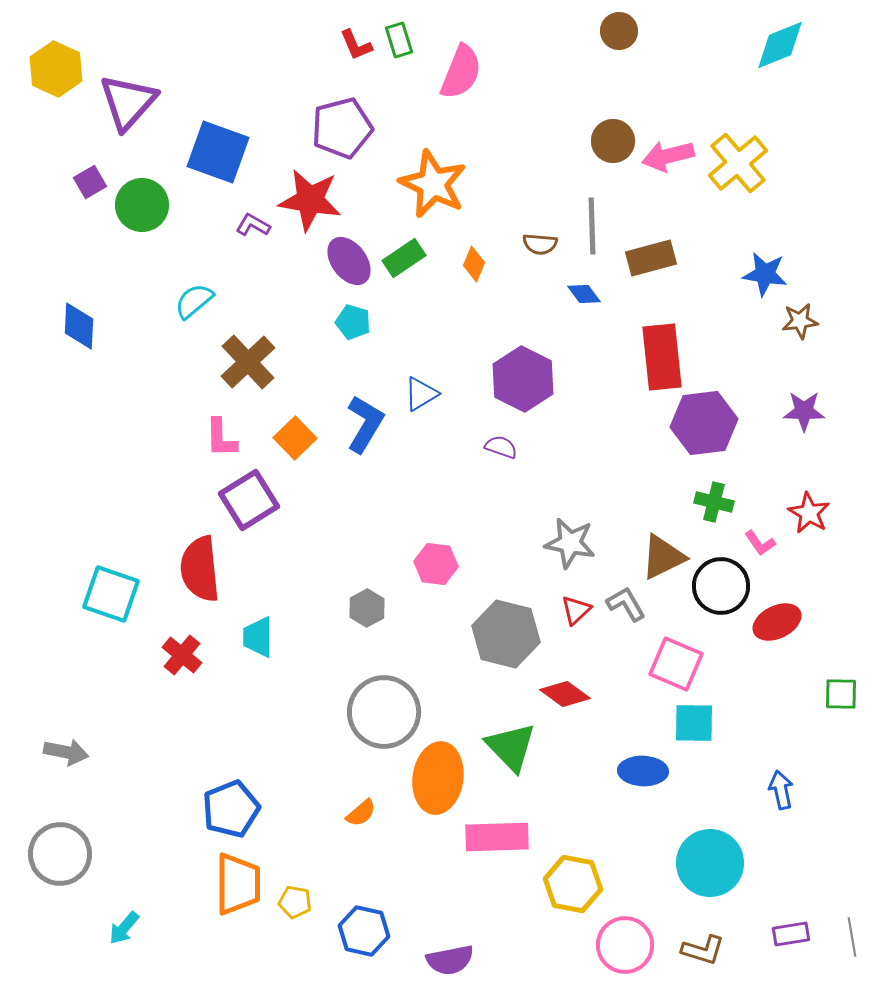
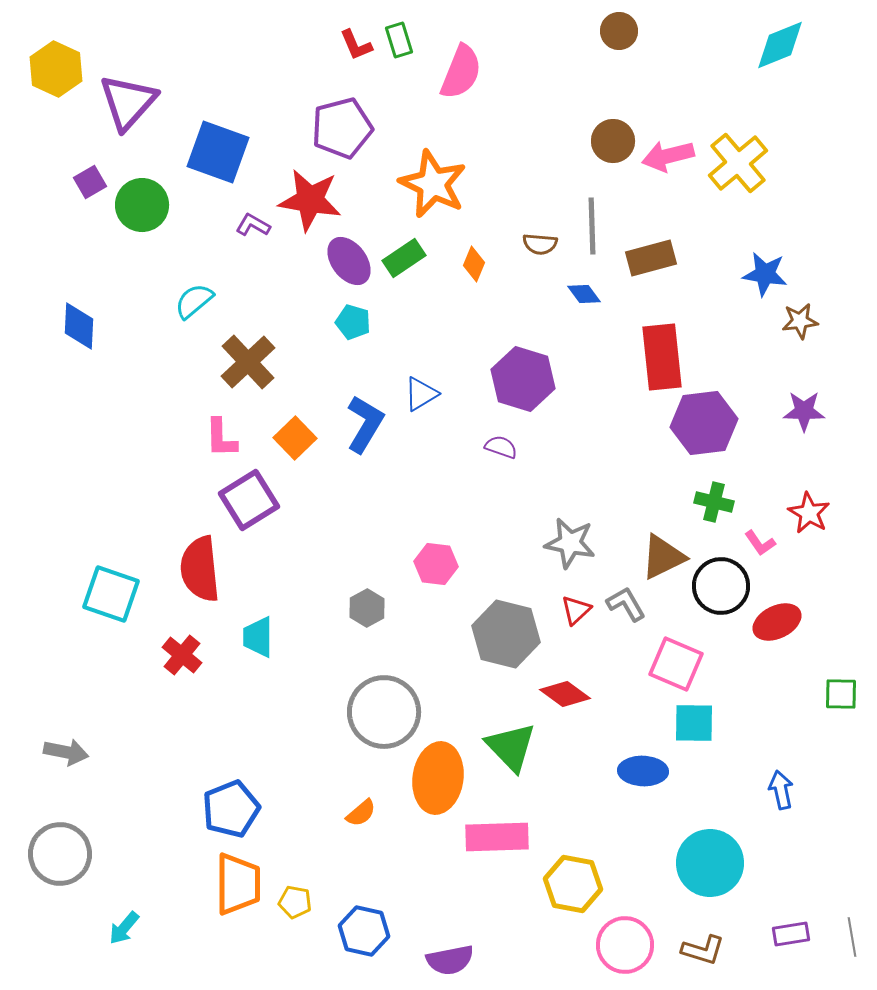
purple hexagon at (523, 379): rotated 10 degrees counterclockwise
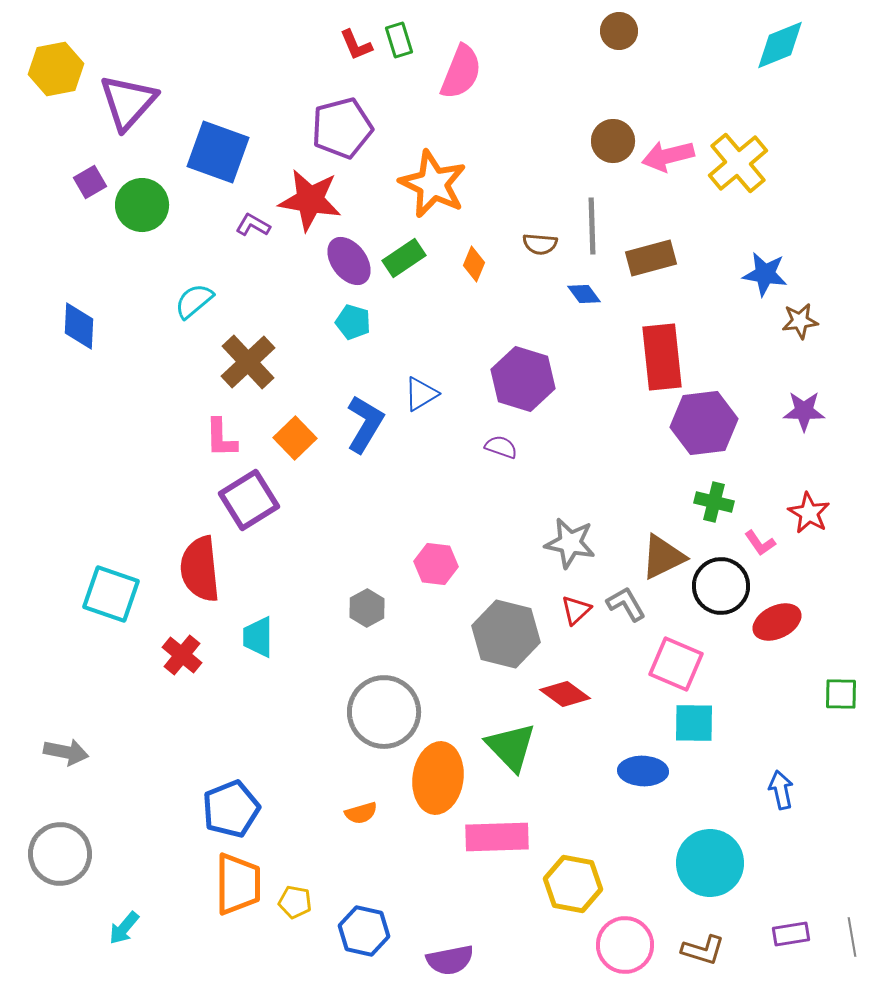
yellow hexagon at (56, 69): rotated 24 degrees clockwise
orange semicircle at (361, 813): rotated 24 degrees clockwise
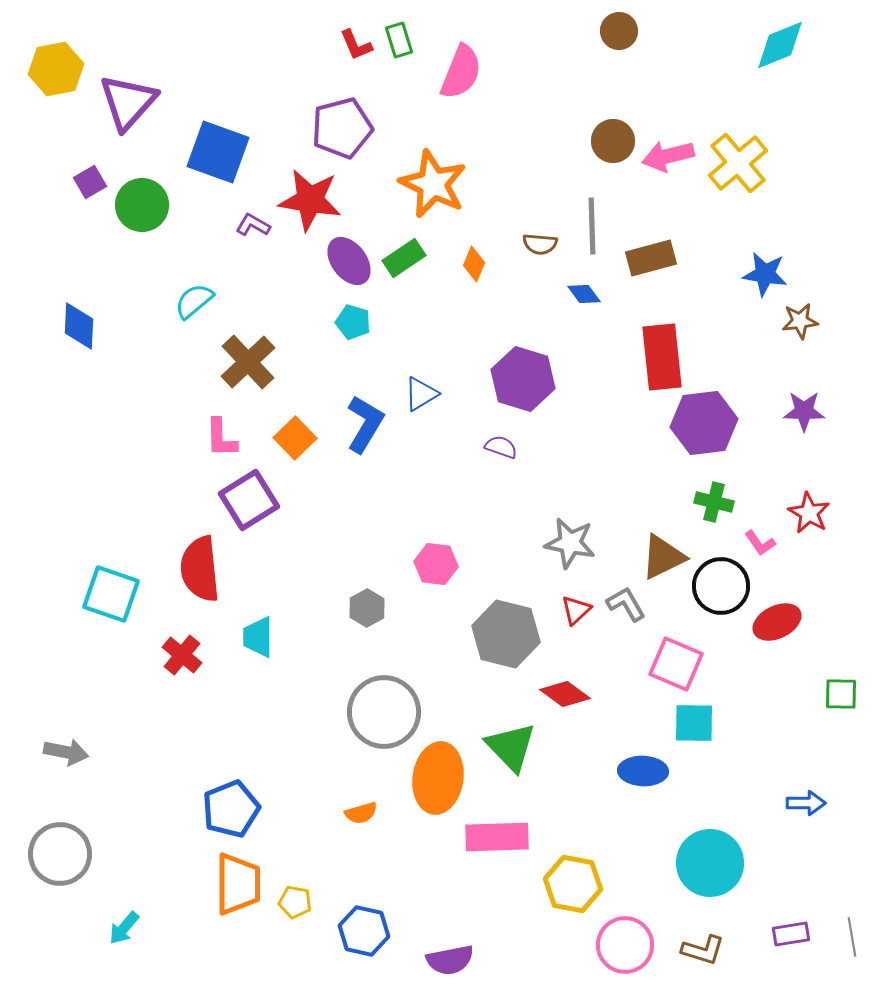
blue arrow at (781, 790): moved 25 px right, 13 px down; rotated 102 degrees clockwise
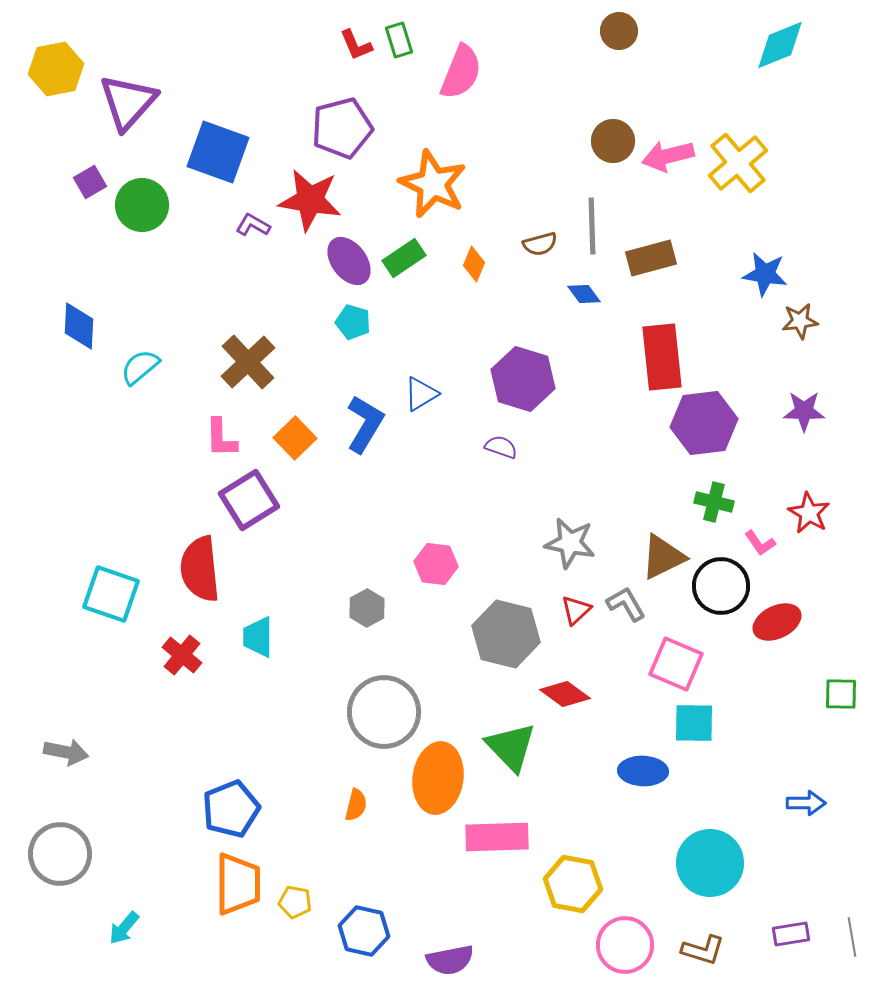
brown semicircle at (540, 244): rotated 20 degrees counterclockwise
cyan semicircle at (194, 301): moved 54 px left, 66 px down
orange semicircle at (361, 813): moved 5 px left, 8 px up; rotated 60 degrees counterclockwise
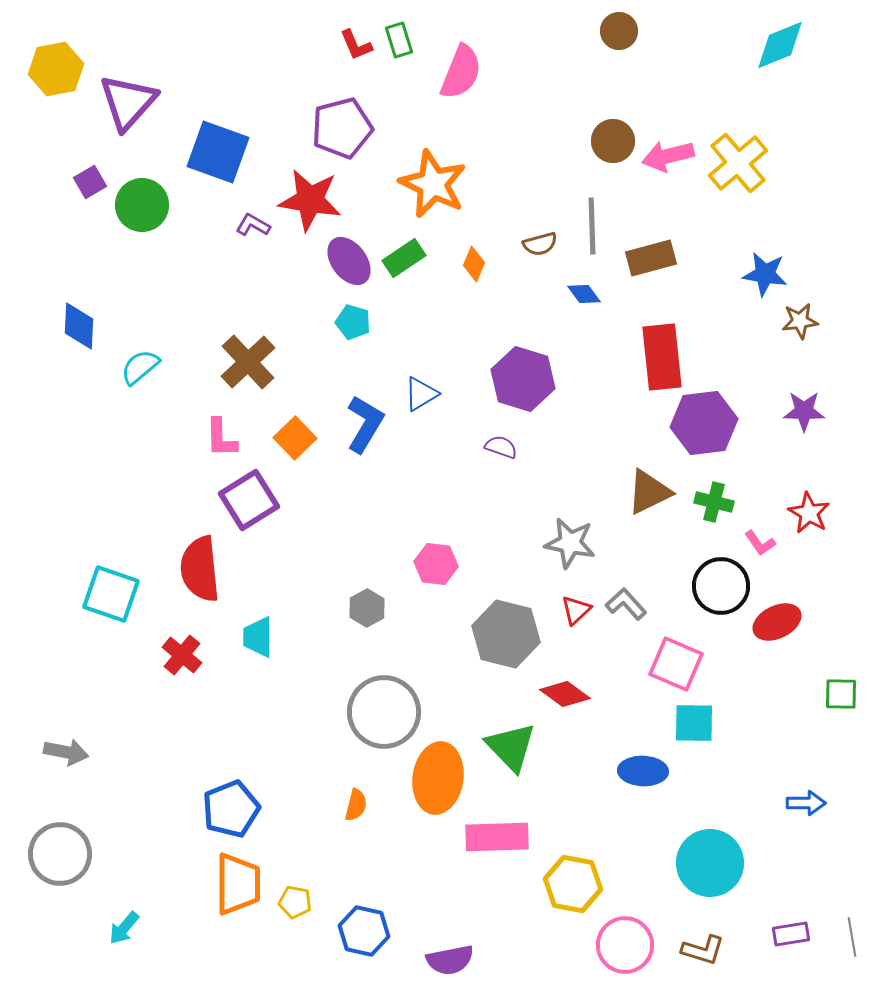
brown triangle at (663, 557): moved 14 px left, 65 px up
gray L-shape at (626, 604): rotated 12 degrees counterclockwise
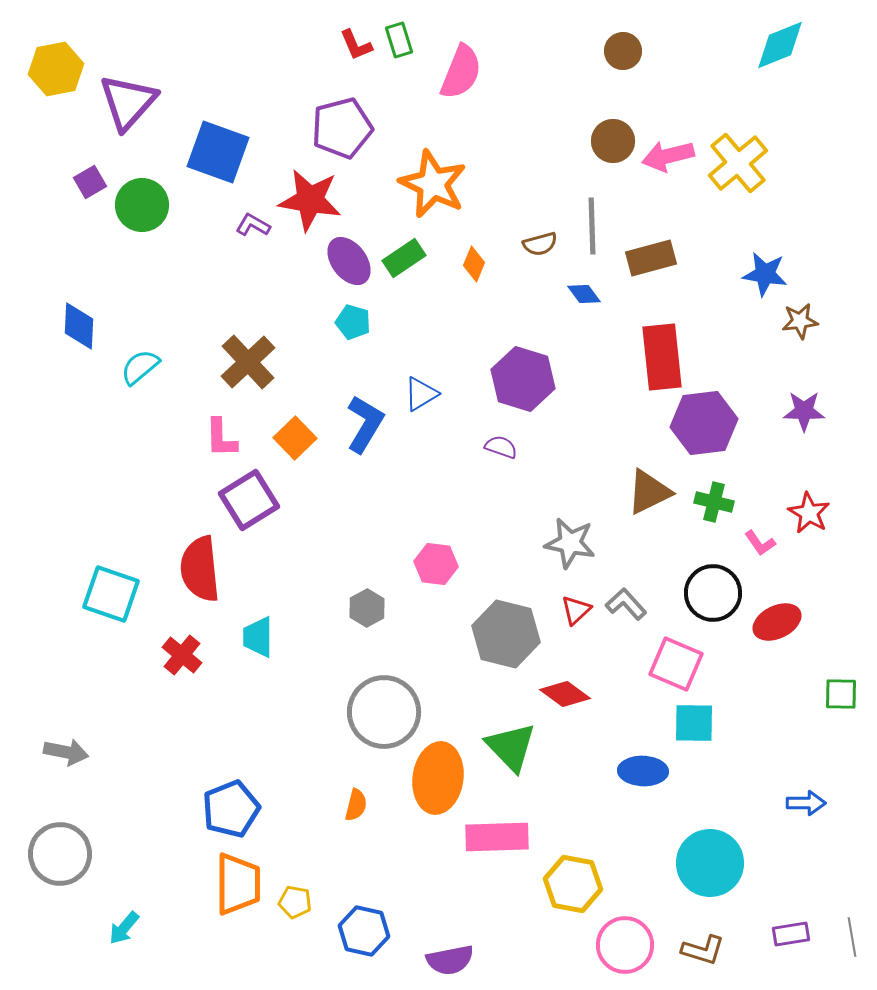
brown circle at (619, 31): moved 4 px right, 20 px down
black circle at (721, 586): moved 8 px left, 7 px down
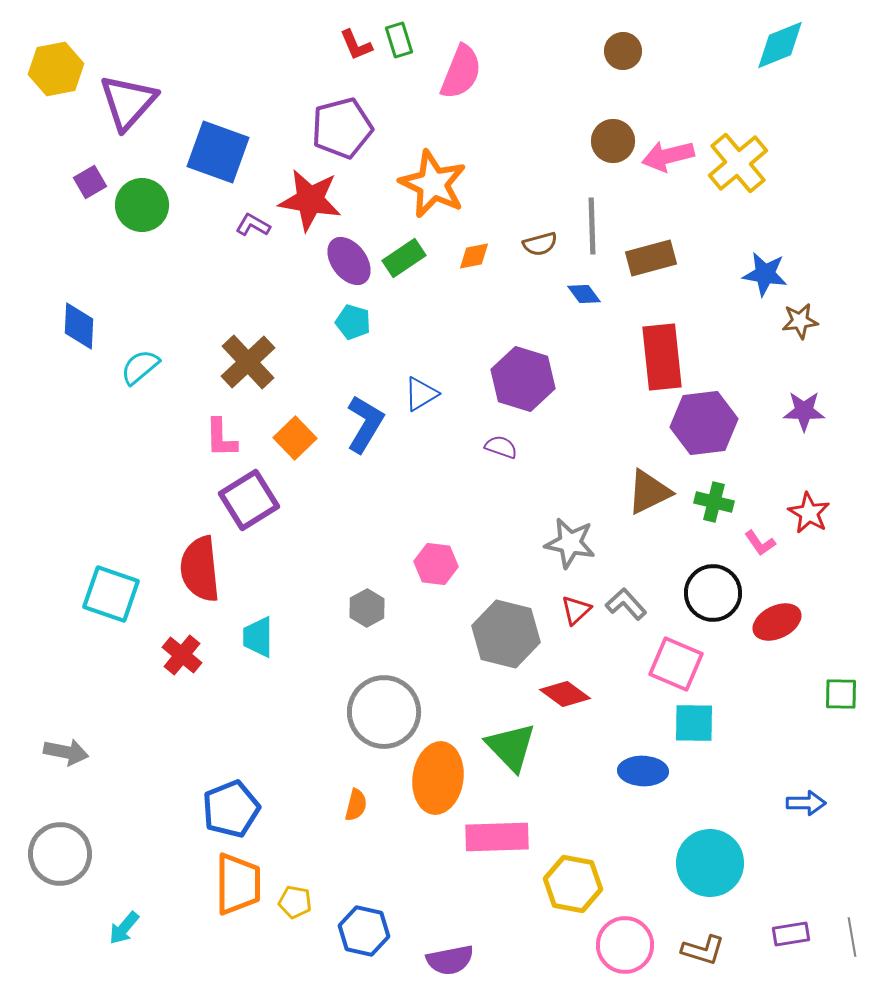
orange diamond at (474, 264): moved 8 px up; rotated 56 degrees clockwise
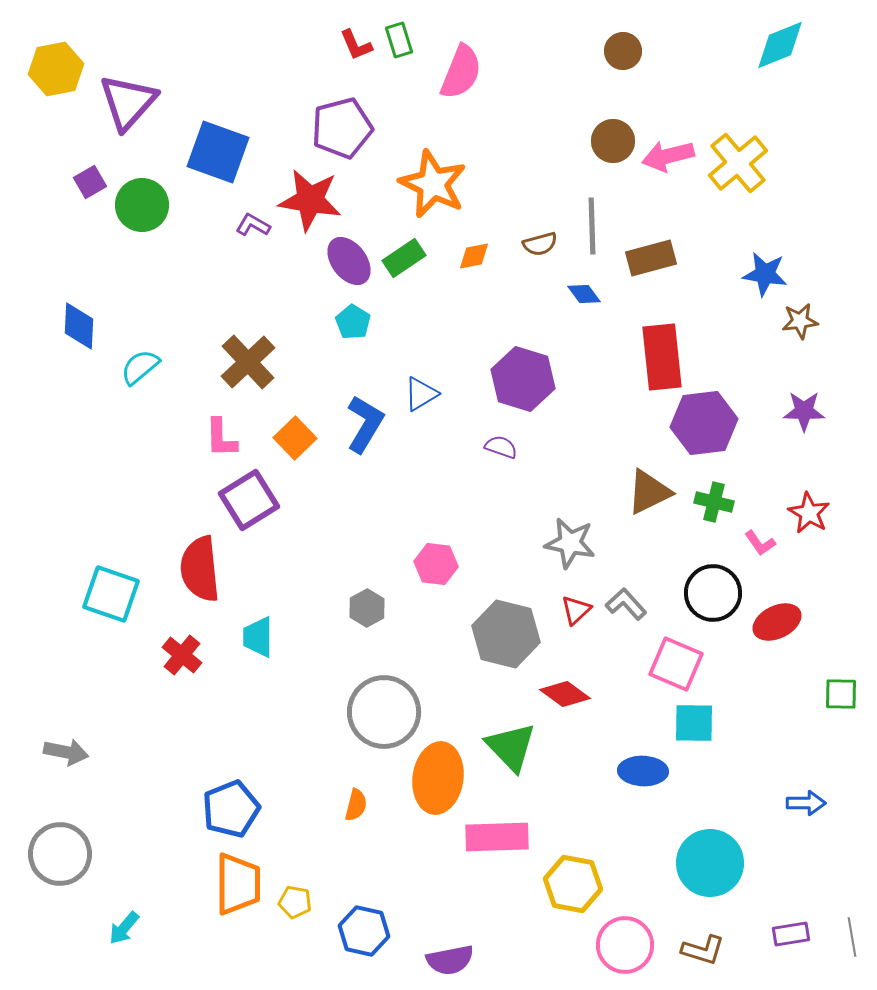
cyan pentagon at (353, 322): rotated 16 degrees clockwise
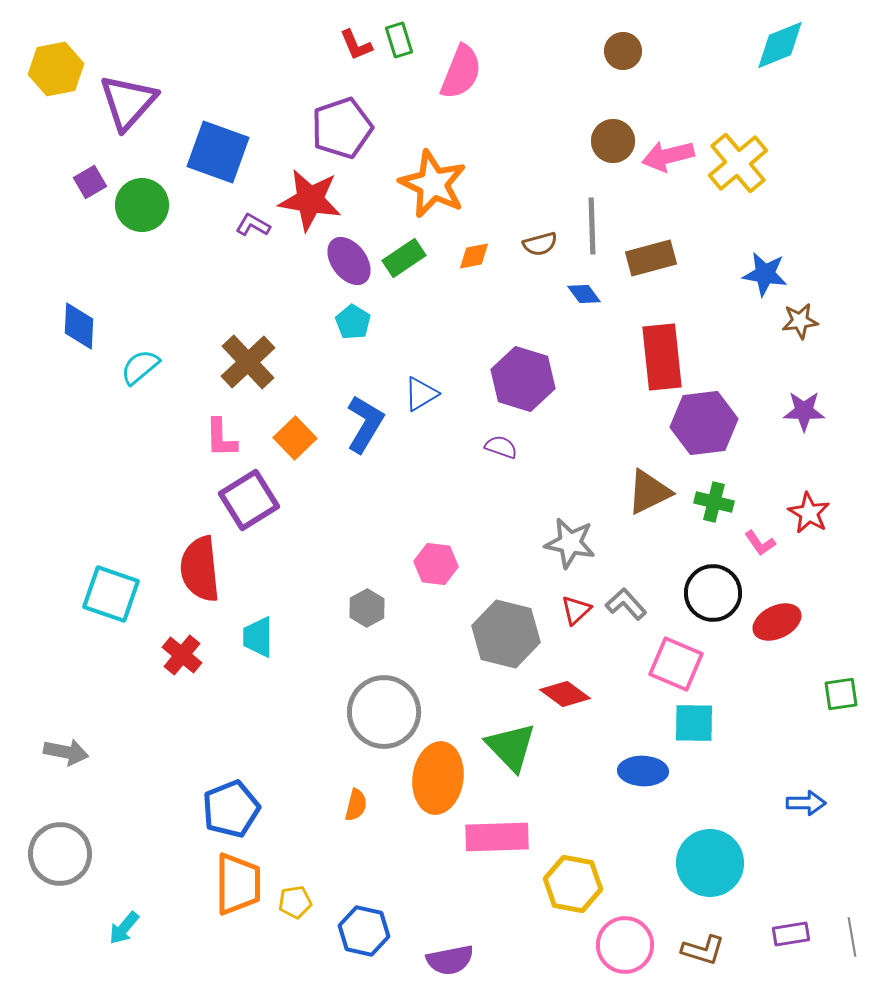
purple pentagon at (342, 128): rotated 4 degrees counterclockwise
green square at (841, 694): rotated 9 degrees counterclockwise
yellow pentagon at (295, 902): rotated 20 degrees counterclockwise
